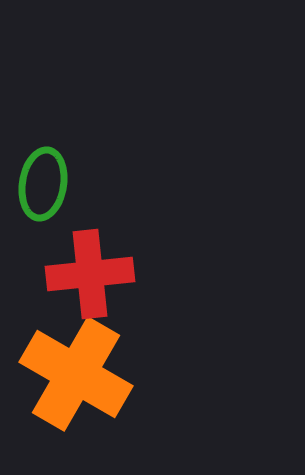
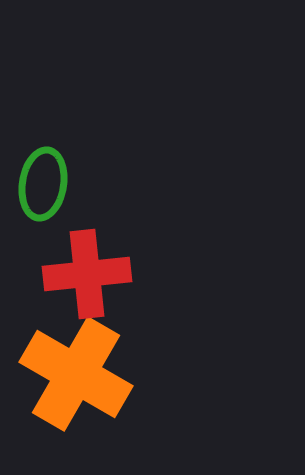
red cross: moved 3 px left
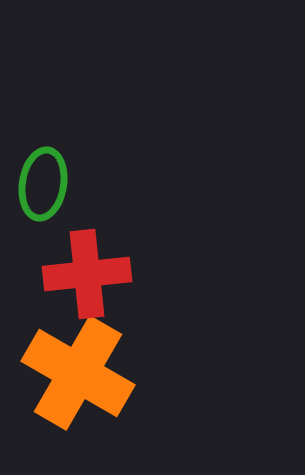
orange cross: moved 2 px right, 1 px up
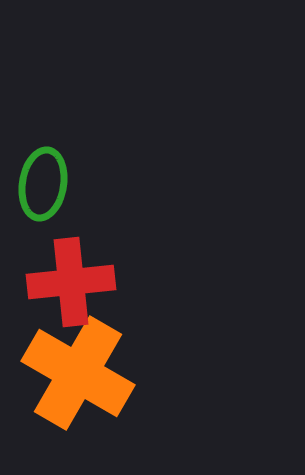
red cross: moved 16 px left, 8 px down
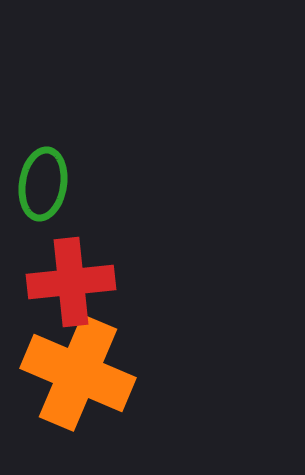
orange cross: rotated 7 degrees counterclockwise
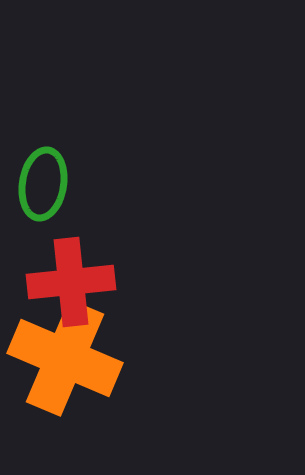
orange cross: moved 13 px left, 15 px up
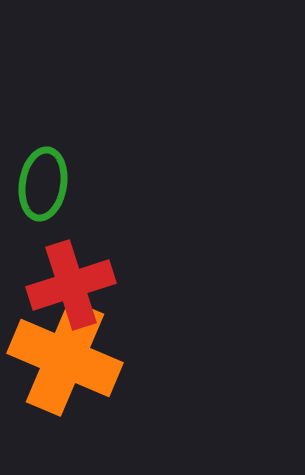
red cross: moved 3 px down; rotated 12 degrees counterclockwise
